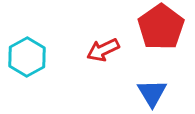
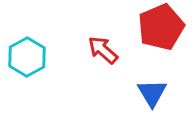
red pentagon: rotated 12 degrees clockwise
red arrow: rotated 68 degrees clockwise
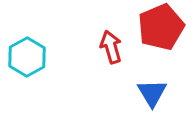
red arrow: moved 8 px right, 3 px up; rotated 32 degrees clockwise
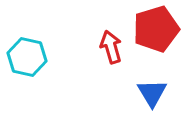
red pentagon: moved 5 px left, 2 px down; rotated 6 degrees clockwise
cyan hexagon: rotated 18 degrees counterclockwise
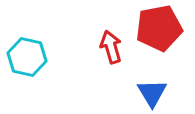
red pentagon: moved 3 px right, 1 px up; rotated 6 degrees clockwise
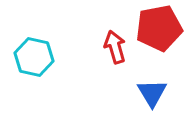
red arrow: moved 4 px right
cyan hexagon: moved 7 px right
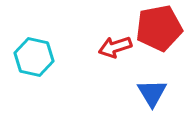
red arrow: rotated 92 degrees counterclockwise
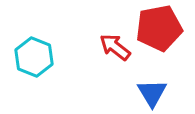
red arrow: rotated 56 degrees clockwise
cyan hexagon: rotated 9 degrees clockwise
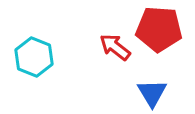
red pentagon: moved 1 px down; rotated 15 degrees clockwise
